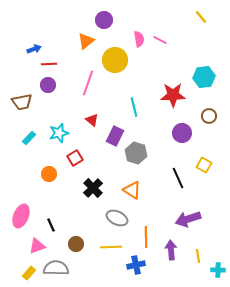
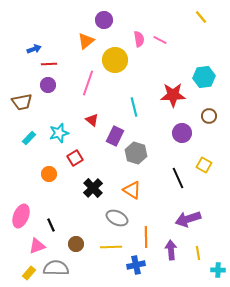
yellow line at (198, 256): moved 3 px up
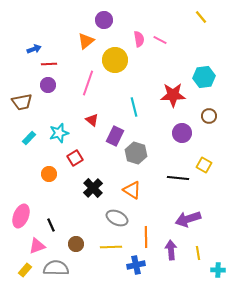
black line at (178, 178): rotated 60 degrees counterclockwise
yellow rectangle at (29, 273): moved 4 px left, 3 px up
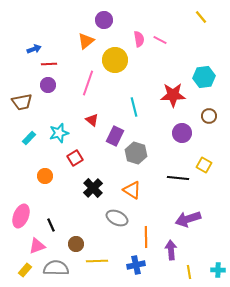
orange circle at (49, 174): moved 4 px left, 2 px down
yellow line at (111, 247): moved 14 px left, 14 px down
yellow line at (198, 253): moved 9 px left, 19 px down
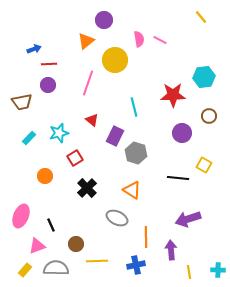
black cross at (93, 188): moved 6 px left
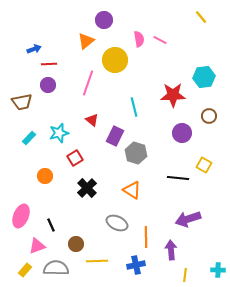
gray ellipse at (117, 218): moved 5 px down
yellow line at (189, 272): moved 4 px left, 3 px down; rotated 16 degrees clockwise
